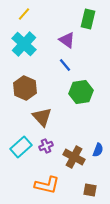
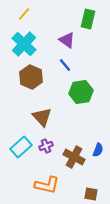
brown hexagon: moved 6 px right, 11 px up
brown square: moved 1 px right, 4 px down
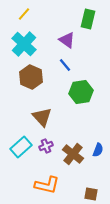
brown cross: moved 1 px left, 3 px up; rotated 10 degrees clockwise
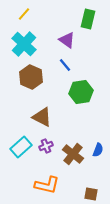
brown triangle: rotated 20 degrees counterclockwise
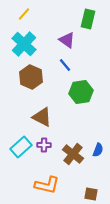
purple cross: moved 2 px left, 1 px up; rotated 24 degrees clockwise
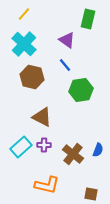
brown hexagon: moved 1 px right; rotated 10 degrees counterclockwise
green hexagon: moved 2 px up
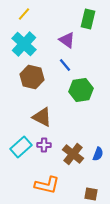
blue semicircle: moved 4 px down
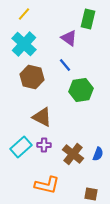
purple triangle: moved 2 px right, 2 px up
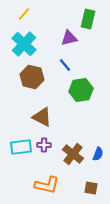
purple triangle: rotated 48 degrees counterclockwise
cyan rectangle: rotated 35 degrees clockwise
brown square: moved 6 px up
